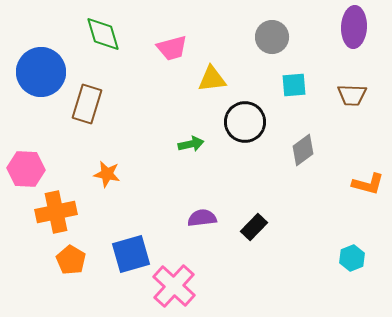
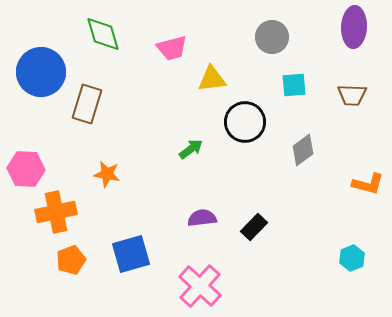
green arrow: moved 5 px down; rotated 25 degrees counterclockwise
orange pentagon: rotated 20 degrees clockwise
pink cross: moved 26 px right
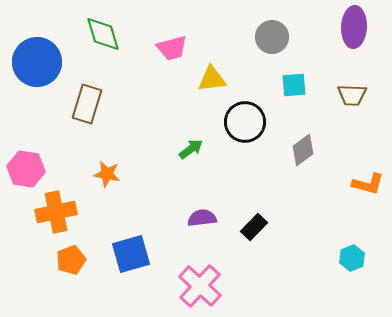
blue circle: moved 4 px left, 10 px up
pink hexagon: rotated 6 degrees clockwise
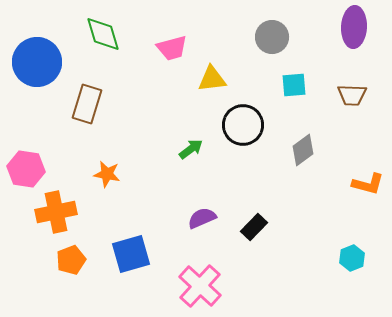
black circle: moved 2 px left, 3 px down
purple semicircle: rotated 16 degrees counterclockwise
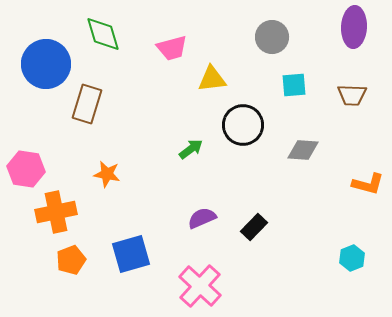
blue circle: moved 9 px right, 2 px down
gray diamond: rotated 40 degrees clockwise
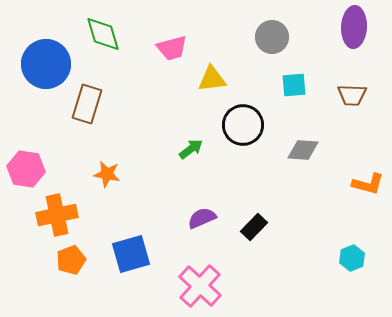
orange cross: moved 1 px right, 3 px down
